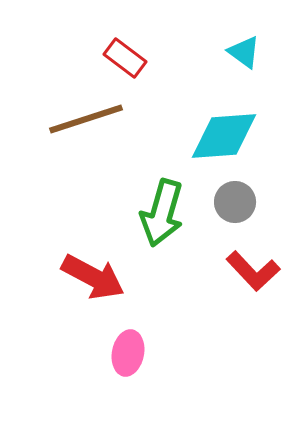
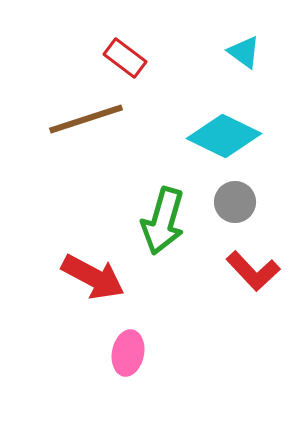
cyan diamond: rotated 30 degrees clockwise
green arrow: moved 1 px right, 8 px down
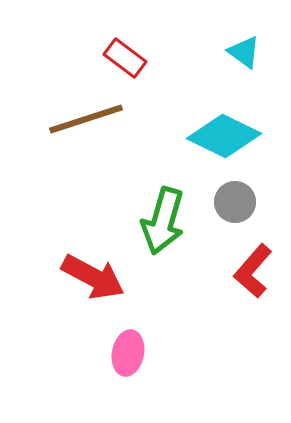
red L-shape: rotated 84 degrees clockwise
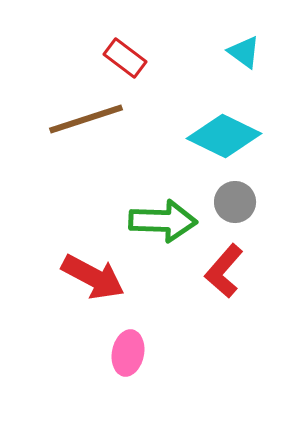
green arrow: rotated 104 degrees counterclockwise
red L-shape: moved 29 px left
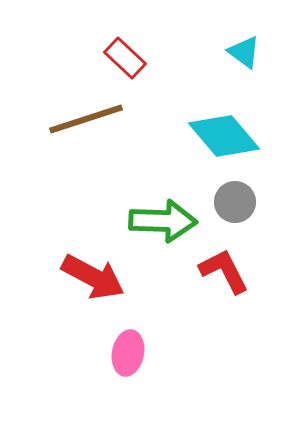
red rectangle: rotated 6 degrees clockwise
cyan diamond: rotated 24 degrees clockwise
red L-shape: rotated 112 degrees clockwise
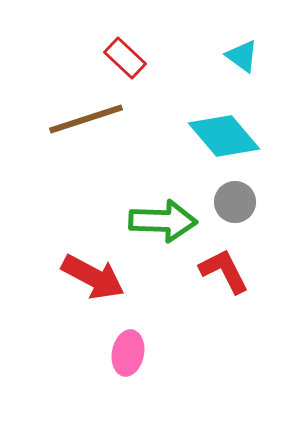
cyan triangle: moved 2 px left, 4 px down
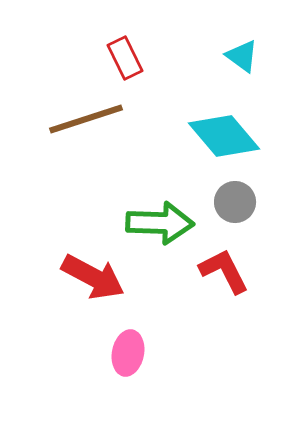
red rectangle: rotated 21 degrees clockwise
green arrow: moved 3 px left, 2 px down
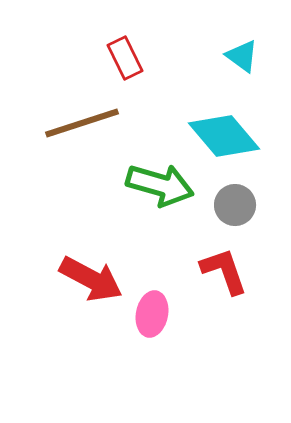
brown line: moved 4 px left, 4 px down
gray circle: moved 3 px down
green arrow: moved 38 px up; rotated 14 degrees clockwise
red L-shape: rotated 8 degrees clockwise
red arrow: moved 2 px left, 2 px down
pink ellipse: moved 24 px right, 39 px up
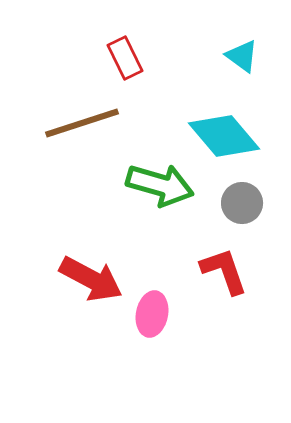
gray circle: moved 7 px right, 2 px up
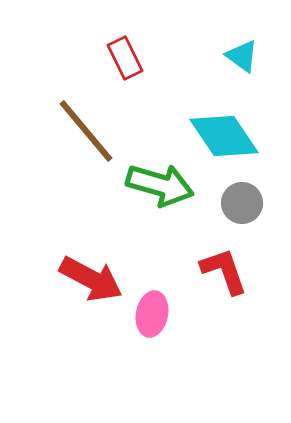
brown line: moved 4 px right, 8 px down; rotated 68 degrees clockwise
cyan diamond: rotated 6 degrees clockwise
